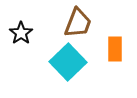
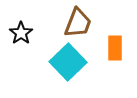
orange rectangle: moved 1 px up
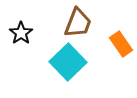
orange rectangle: moved 6 px right, 4 px up; rotated 35 degrees counterclockwise
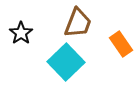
cyan square: moved 2 px left
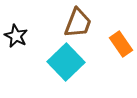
black star: moved 5 px left, 3 px down; rotated 10 degrees counterclockwise
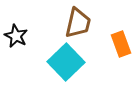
brown trapezoid: rotated 8 degrees counterclockwise
orange rectangle: rotated 15 degrees clockwise
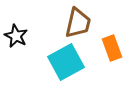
orange rectangle: moved 9 px left, 4 px down
cyan square: rotated 15 degrees clockwise
